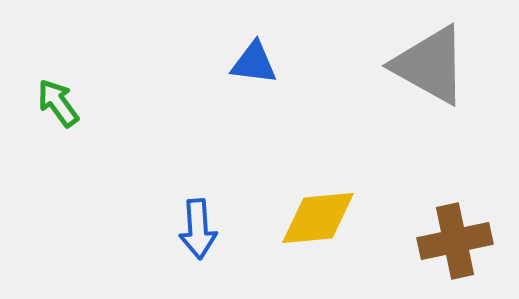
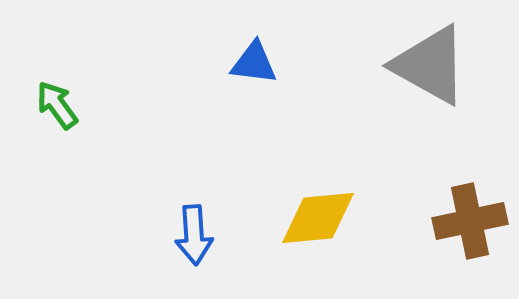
green arrow: moved 1 px left, 2 px down
blue arrow: moved 4 px left, 6 px down
brown cross: moved 15 px right, 20 px up
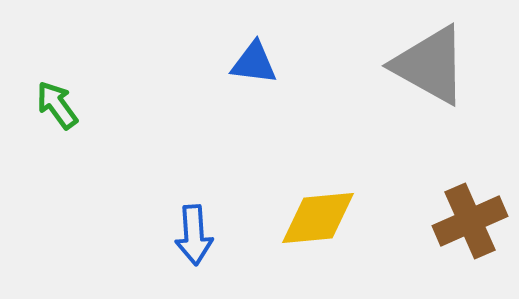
brown cross: rotated 12 degrees counterclockwise
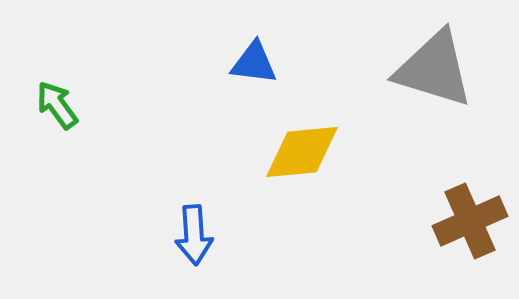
gray triangle: moved 4 px right, 4 px down; rotated 12 degrees counterclockwise
yellow diamond: moved 16 px left, 66 px up
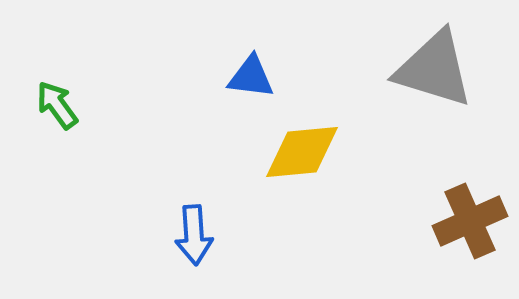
blue triangle: moved 3 px left, 14 px down
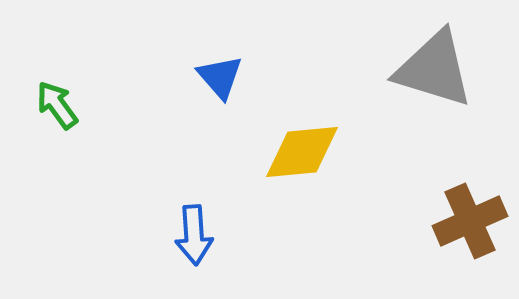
blue triangle: moved 31 px left; rotated 42 degrees clockwise
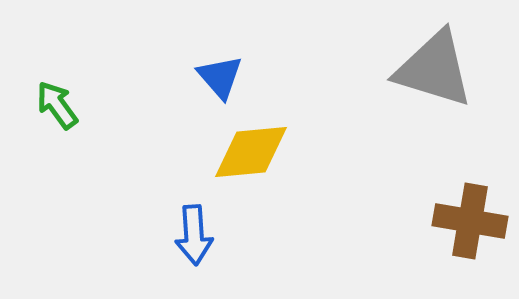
yellow diamond: moved 51 px left
brown cross: rotated 34 degrees clockwise
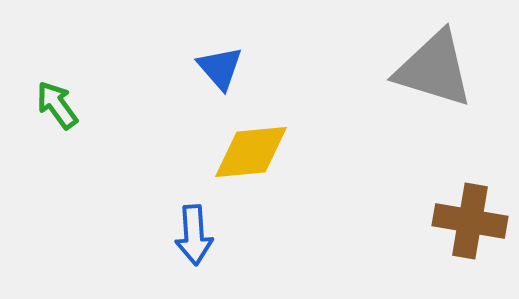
blue triangle: moved 9 px up
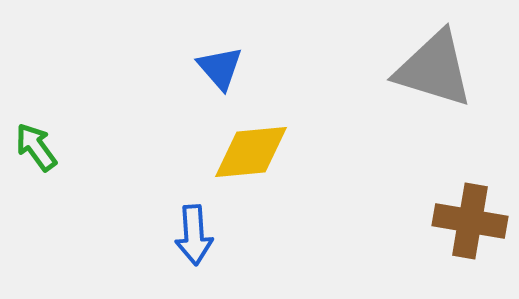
green arrow: moved 21 px left, 42 px down
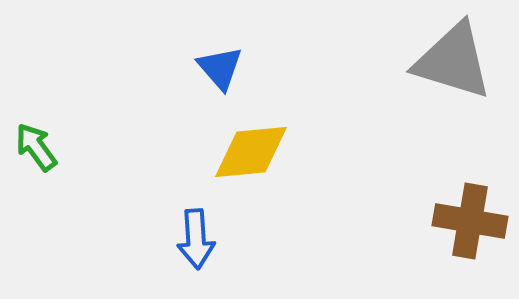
gray triangle: moved 19 px right, 8 px up
blue arrow: moved 2 px right, 4 px down
